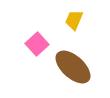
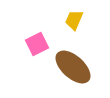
pink square: rotated 15 degrees clockwise
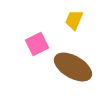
brown ellipse: rotated 12 degrees counterclockwise
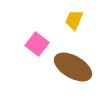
pink square: rotated 25 degrees counterclockwise
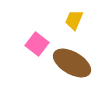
brown ellipse: moved 1 px left, 4 px up
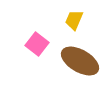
brown ellipse: moved 8 px right, 2 px up
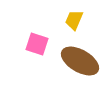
pink square: rotated 20 degrees counterclockwise
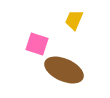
brown ellipse: moved 16 px left, 9 px down; rotated 6 degrees counterclockwise
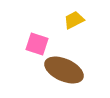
yellow trapezoid: rotated 40 degrees clockwise
